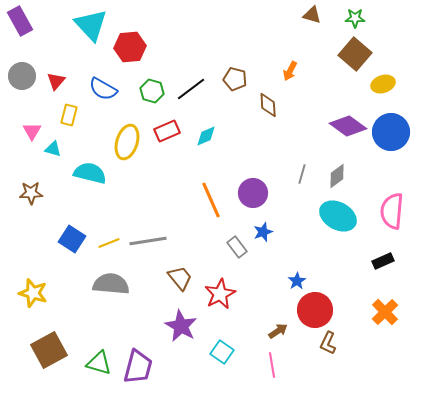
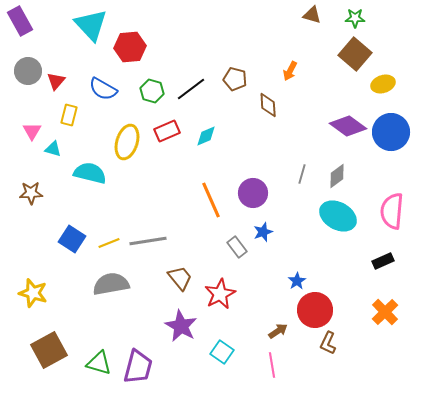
gray circle at (22, 76): moved 6 px right, 5 px up
gray semicircle at (111, 284): rotated 15 degrees counterclockwise
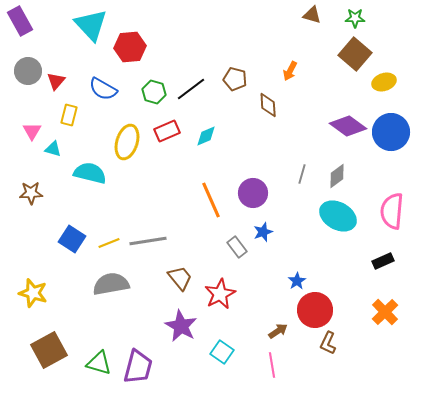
yellow ellipse at (383, 84): moved 1 px right, 2 px up
green hexagon at (152, 91): moved 2 px right, 1 px down
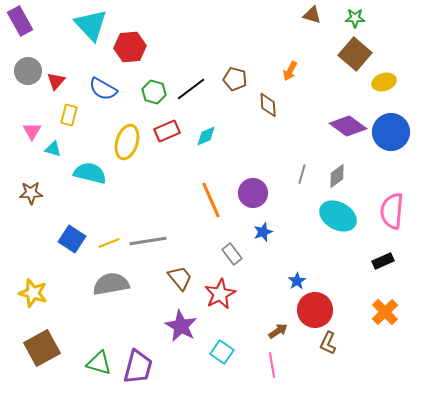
gray rectangle at (237, 247): moved 5 px left, 7 px down
brown square at (49, 350): moved 7 px left, 2 px up
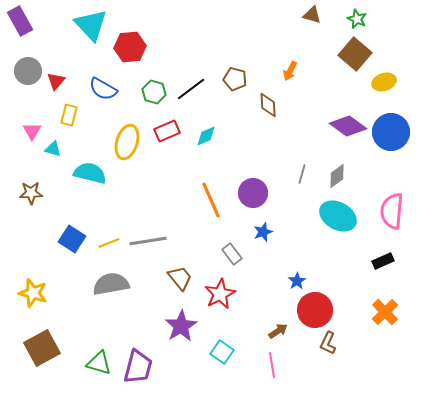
green star at (355, 18): moved 2 px right, 1 px down; rotated 24 degrees clockwise
purple star at (181, 326): rotated 12 degrees clockwise
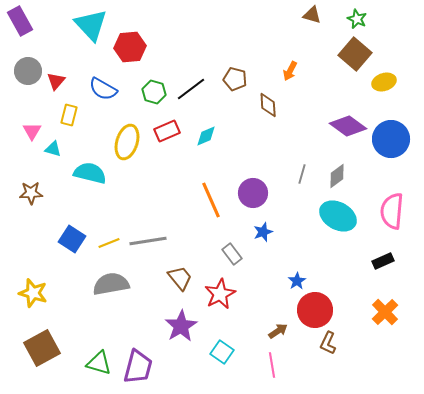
blue circle at (391, 132): moved 7 px down
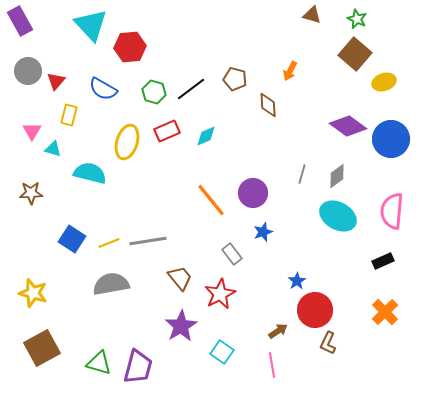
orange line at (211, 200): rotated 15 degrees counterclockwise
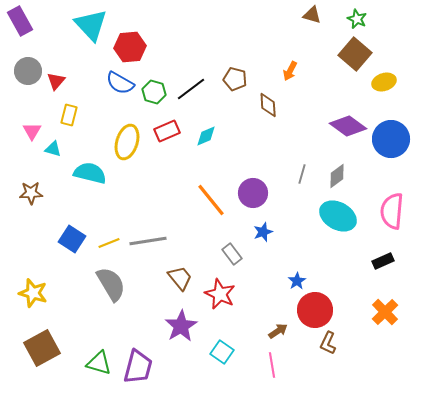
blue semicircle at (103, 89): moved 17 px right, 6 px up
gray semicircle at (111, 284): rotated 69 degrees clockwise
red star at (220, 294): rotated 20 degrees counterclockwise
